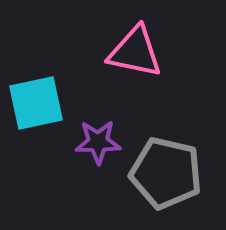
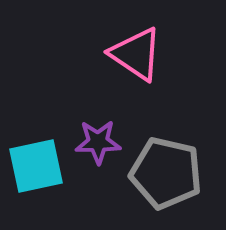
pink triangle: moved 1 px right, 2 px down; rotated 22 degrees clockwise
cyan square: moved 63 px down
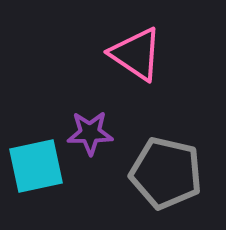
purple star: moved 8 px left, 9 px up
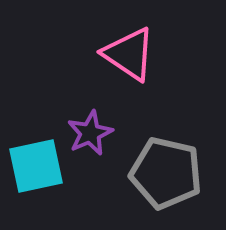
pink triangle: moved 7 px left
purple star: rotated 24 degrees counterclockwise
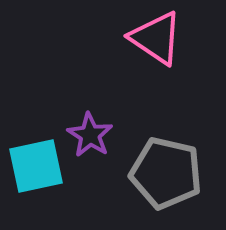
pink triangle: moved 27 px right, 16 px up
purple star: moved 2 px down; rotated 15 degrees counterclockwise
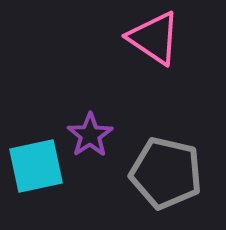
pink triangle: moved 2 px left
purple star: rotated 6 degrees clockwise
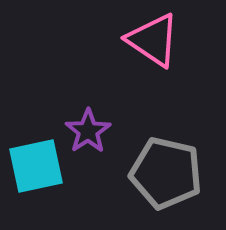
pink triangle: moved 1 px left, 2 px down
purple star: moved 2 px left, 4 px up
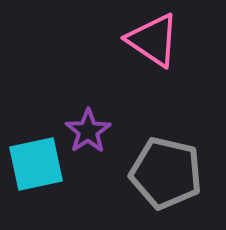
cyan square: moved 2 px up
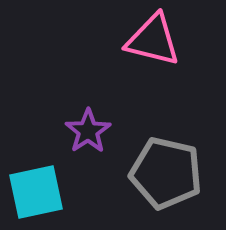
pink triangle: rotated 20 degrees counterclockwise
cyan square: moved 28 px down
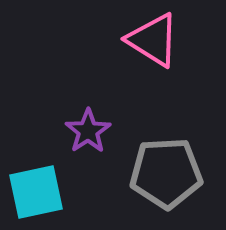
pink triangle: rotated 18 degrees clockwise
gray pentagon: rotated 16 degrees counterclockwise
